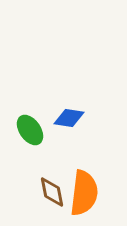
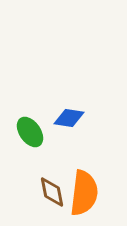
green ellipse: moved 2 px down
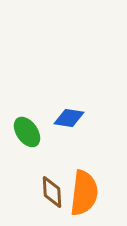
green ellipse: moved 3 px left
brown diamond: rotated 8 degrees clockwise
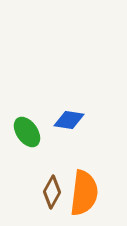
blue diamond: moved 2 px down
brown diamond: rotated 32 degrees clockwise
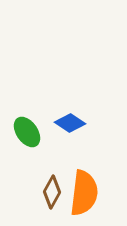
blue diamond: moved 1 px right, 3 px down; rotated 24 degrees clockwise
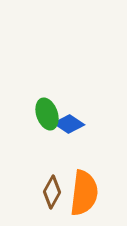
blue diamond: moved 1 px left, 1 px down
green ellipse: moved 20 px right, 18 px up; rotated 16 degrees clockwise
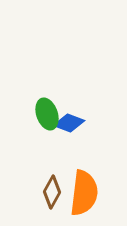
blue diamond: moved 1 px up; rotated 12 degrees counterclockwise
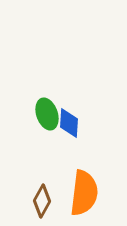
blue diamond: rotated 72 degrees clockwise
brown diamond: moved 10 px left, 9 px down
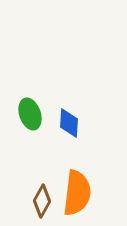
green ellipse: moved 17 px left
orange semicircle: moved 7 px left
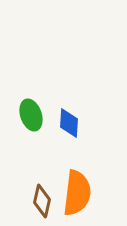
green ellipse: moved 1 px right, 1 px down
brown diamond: rotated 16 degrees counterclockwise
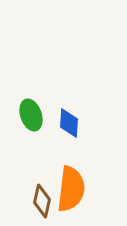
orange semicircle: moved 6 px left, 4 px up
